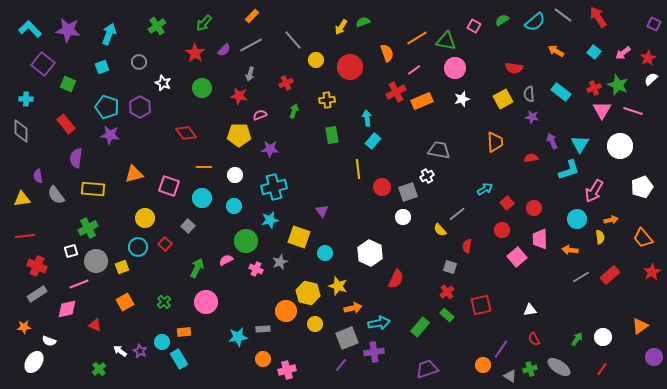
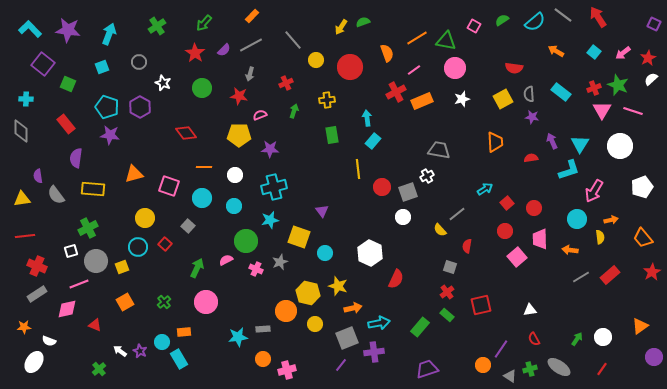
red circle at (502, 230): moved 3 px right, 1 px down
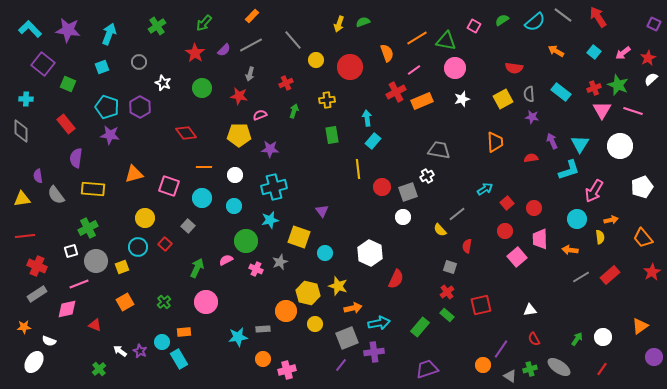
yellow arrow at (341, 27): moved 2 px left, 3 px up; rotated 14 degrees counterclockwise
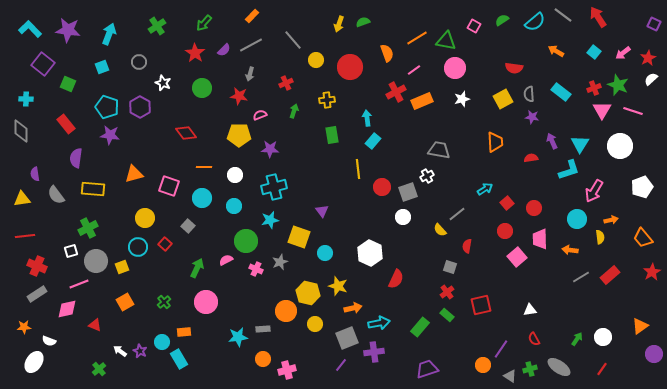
purple semicircle at (38, 176): moved 3 px left, 2 px up
purple circle at (654, 357): moved 3 px up
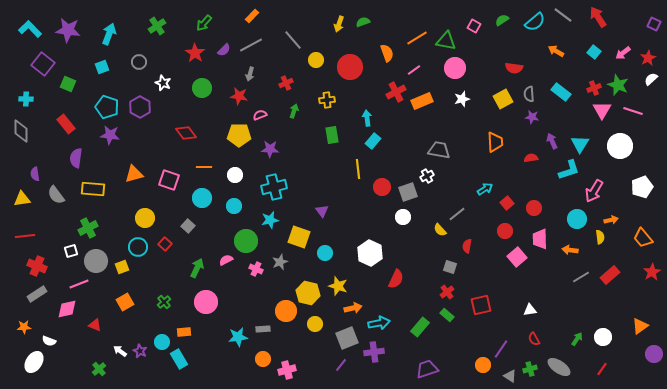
pink square at (169, 186): moved 6 px up
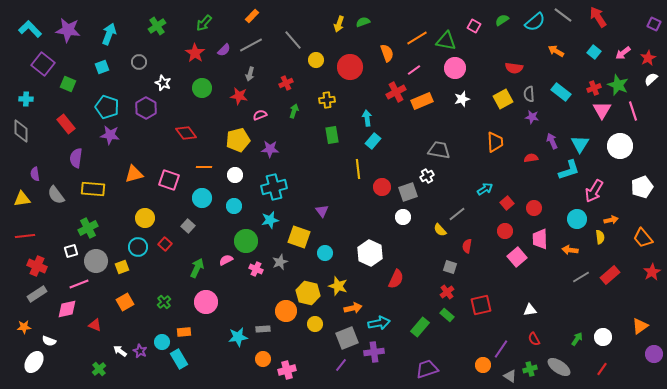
purple hexagon at (140, 107): moved 6 px right, 1 px down
pink line at (633, 111): rotated 54 degrees clockwise
yellow pentagon at (239, 135): moved 1 px left, 5 px down; rotated 15 degrees counterclockwise
